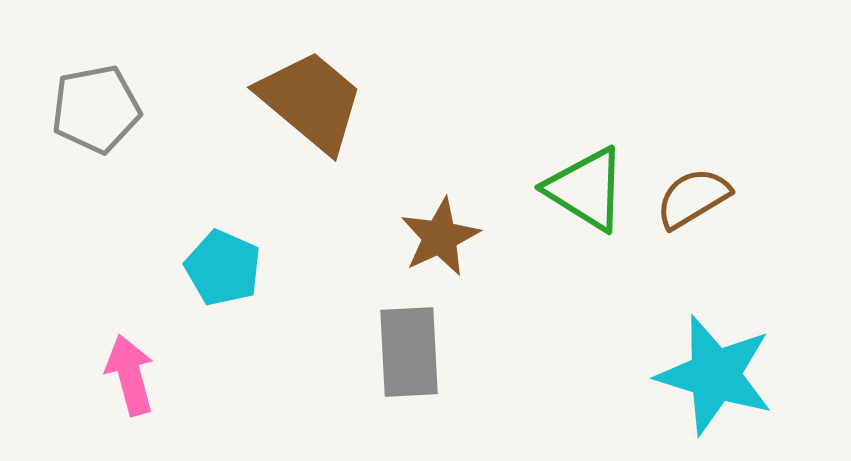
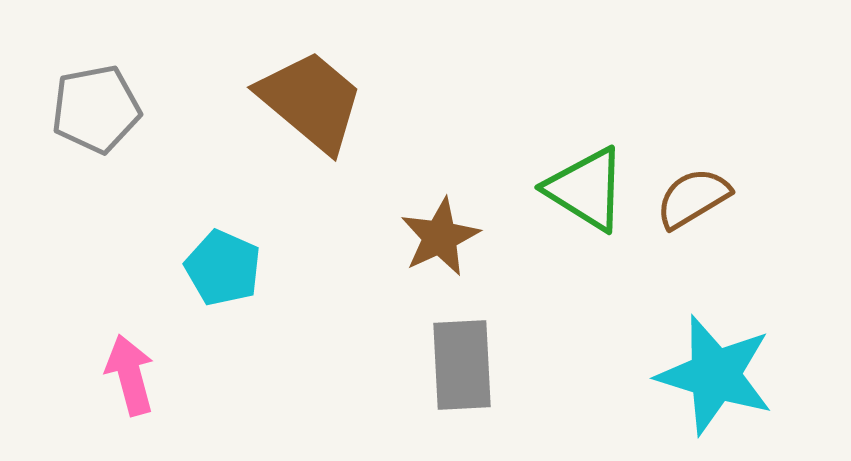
gray rectangle: moved 53 px right, 13 px down
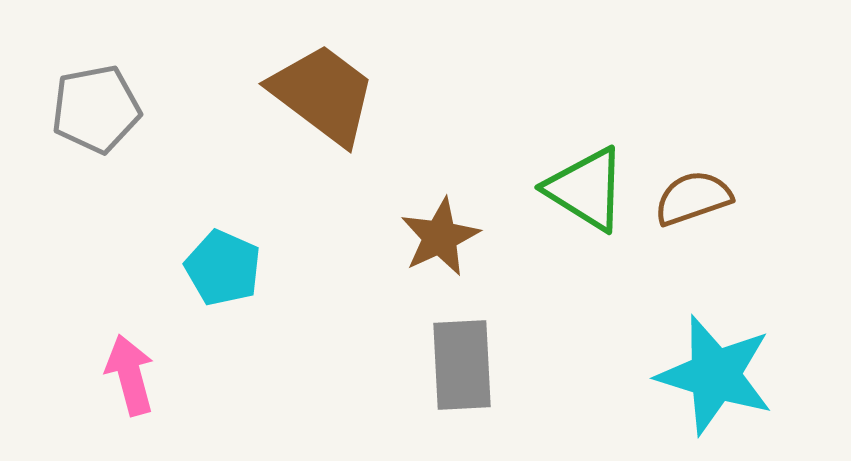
brown trapezoid: moved 12 px right, 7 px up; rotated 3 degrees counterclockwise
brown semicircle: rotated 12 degrees clockwise
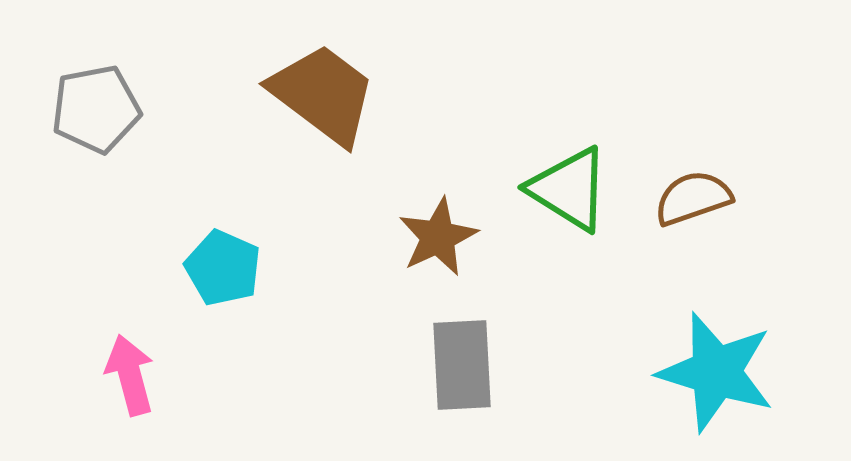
green triangle: moved 17 px left
brown star: moved 2 px left
cyan star: moved 1 px right, 3 px up
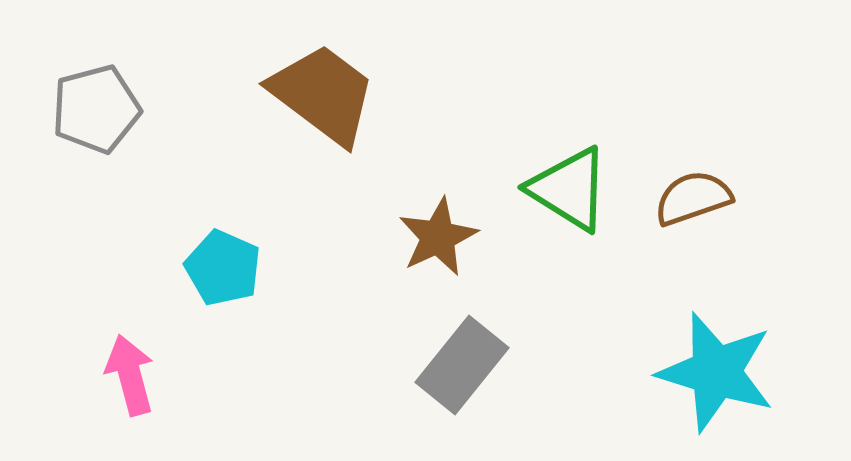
gray pentagon: rotated 4 degrees counterclockwise
gray rectangle: rotated 42 degrees clockwise
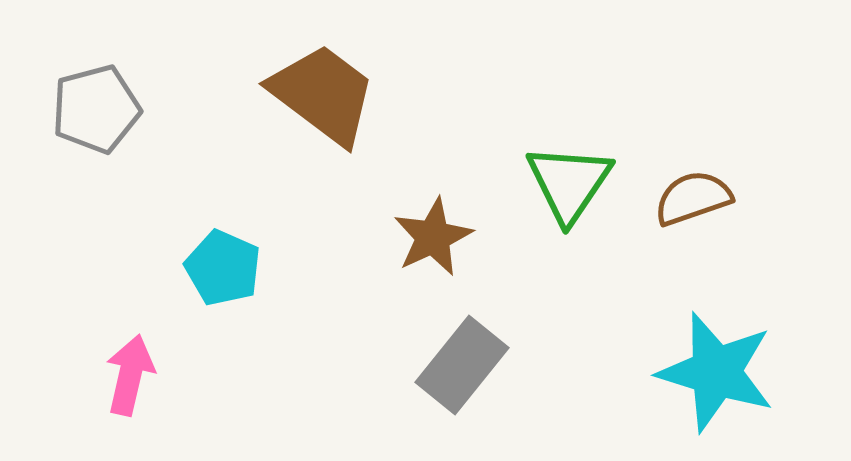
green triangle: moved 6 px up; rotated 32 degrees clockwise
brown star: moved 5 px left
pink arrow: rotated 28 degrees clockwise
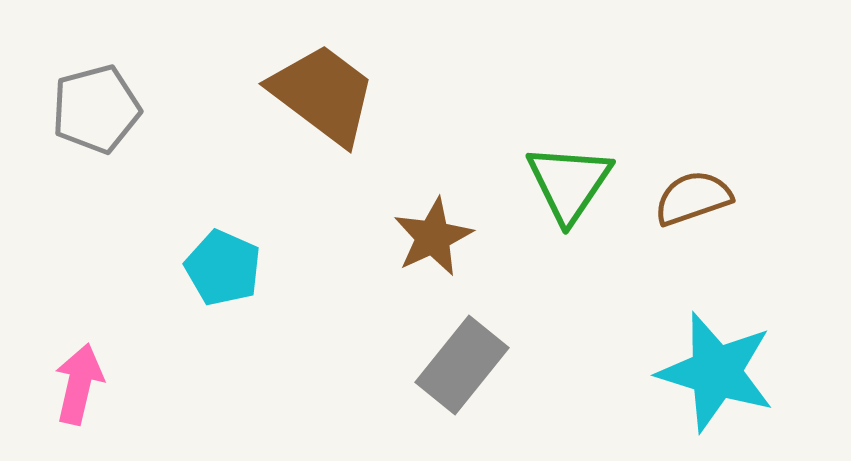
pink arrow: moved 51 px left, 9 px down
